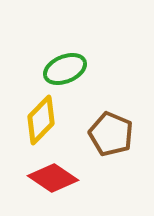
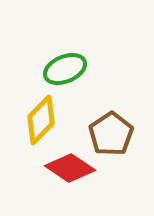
brown pentagon: rotated 15 degrees clockwise
red diamond: moved 17 px right, 10 px up
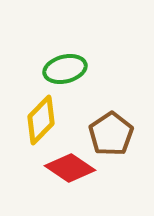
green ellipse: rotated 9 degrees clockwise
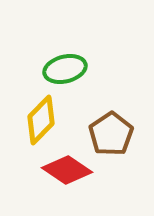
red diamond: moved 3 px left, 2 px down
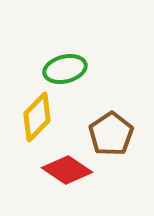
yellow diamond: moved 4 px left, 3 px up
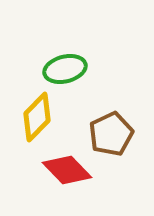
brown pentagon: rotated 9 degrees clockwise
red diamond: rotated 12 degrees clockwise
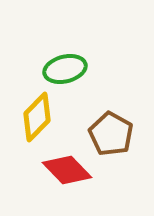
brown pentagon: rotated 18 degrees counterclockwise
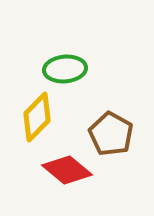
green ellipse: rotated 9 degrees clockwise
red diamond: rotated 6 degrees counterclockwise
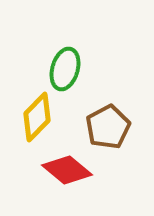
green ellipse: rotated 69 degrees counterclockwise
brown pentagon: moved 3 px left, 7 px up; rotated 15 degrees clockwise
